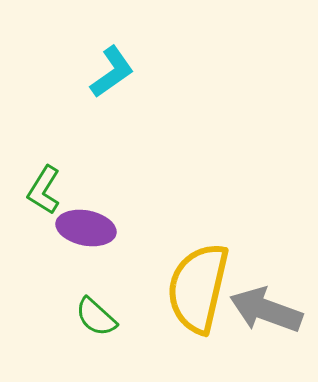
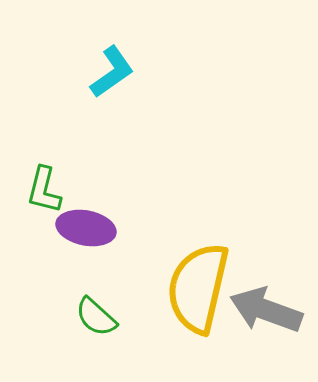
green L-shape: rotated 18 degrees counterclockwise
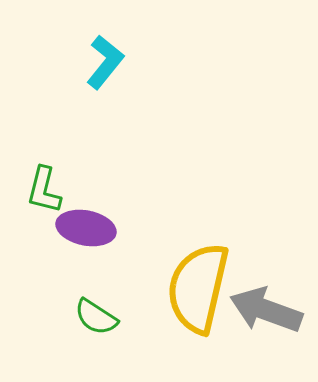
cyan L-shape: moved 7 px left, 10 px up; rotated 16 degrees counterclockwise
green semicircle: rotated 9 degrees counterclockwise
